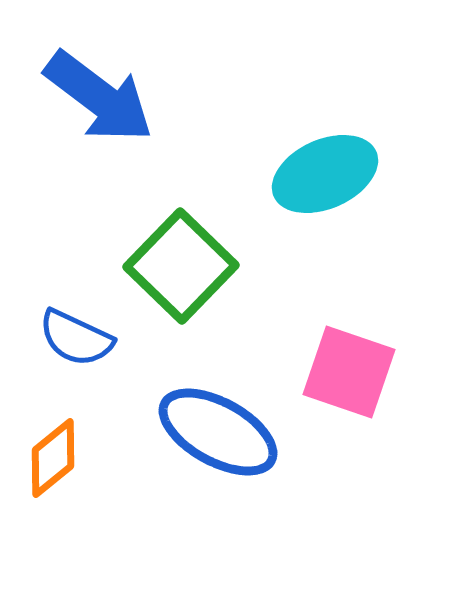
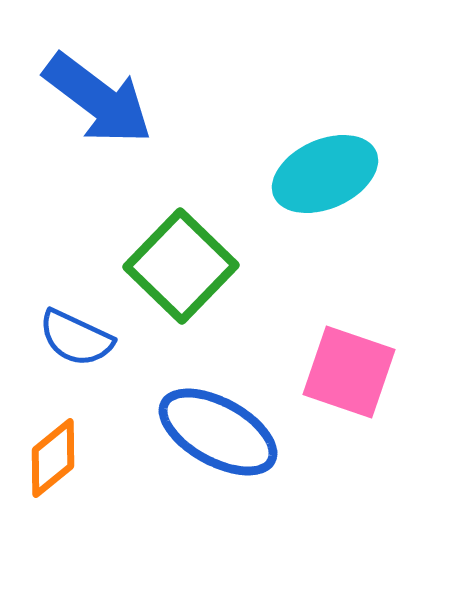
blue arrow: moved 1 px left, 2 px down
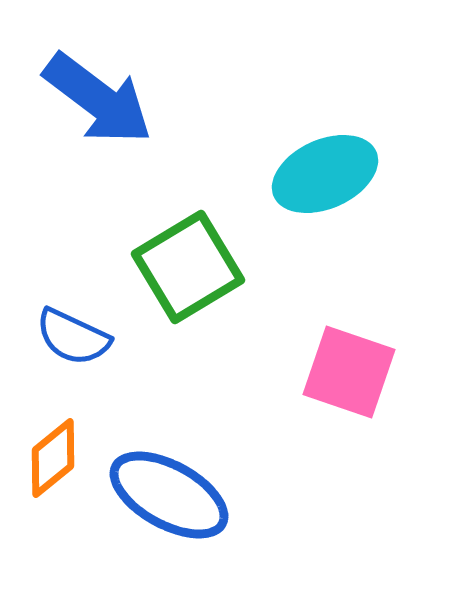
green square: moved 7 px right, 1 px down; rotated 15 degrees clockwise
blue semicircle: moved 3 px left, 1 px up
blue ellipse: moved 49 px left, 63 px down
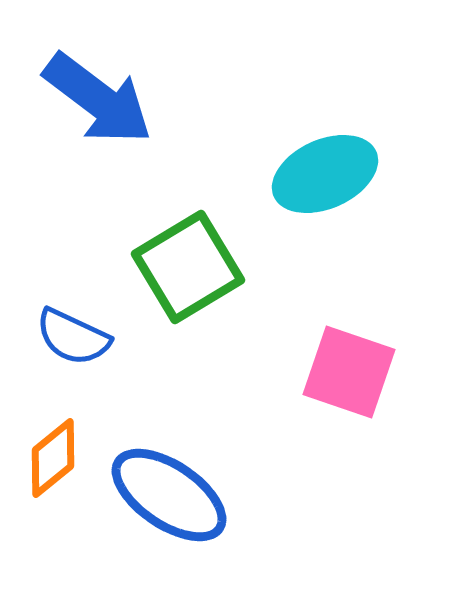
blue ellipse: rotated 5 degrees clockwise
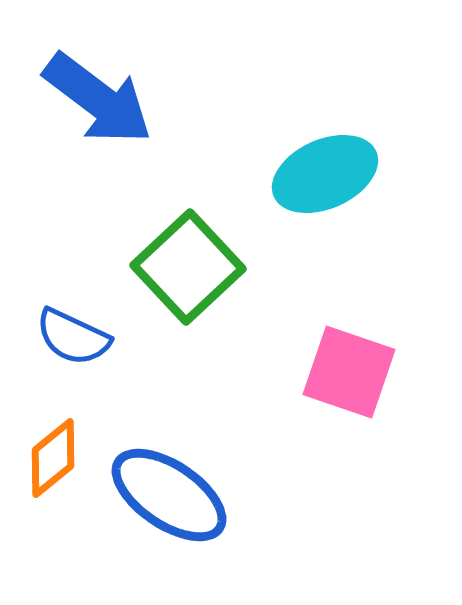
green square: rotated 12 degrees counterclockwise
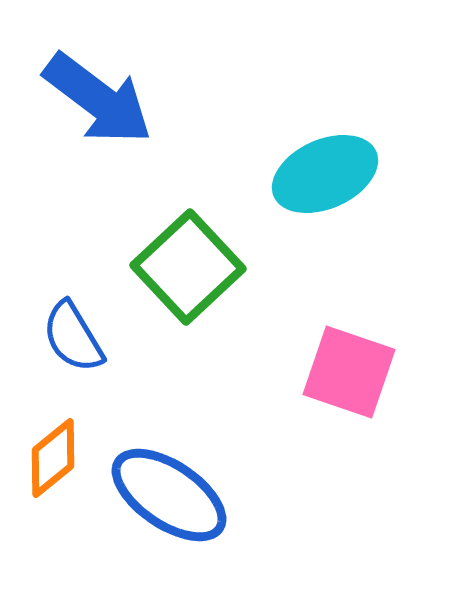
blue semicircle: rotated 34 degrees clockwise
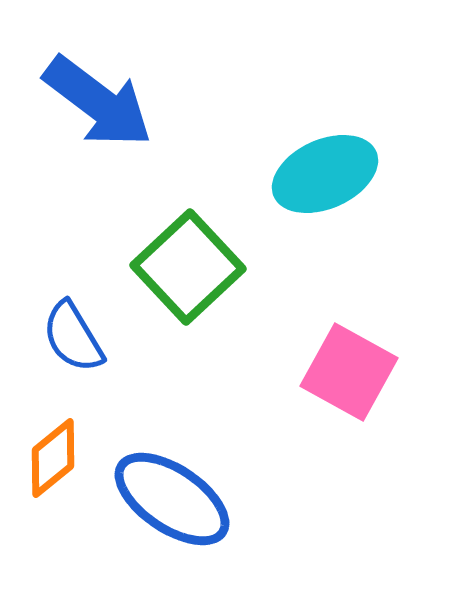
blue arrow: moved 3 px down
pink square: rotated 10 degrees clockwise
blue ellipse: moved 3 px right, 4 px down
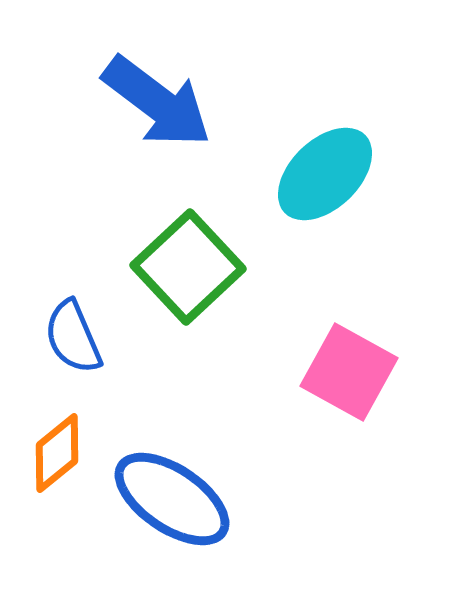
blue arrow: moved 59 px right
cyan ellipse: rotated 20 degrees counterclockwise
blue semicircle: rotated 8 degrees clockwise
orange diamond: moved 4 px right, 5 px up
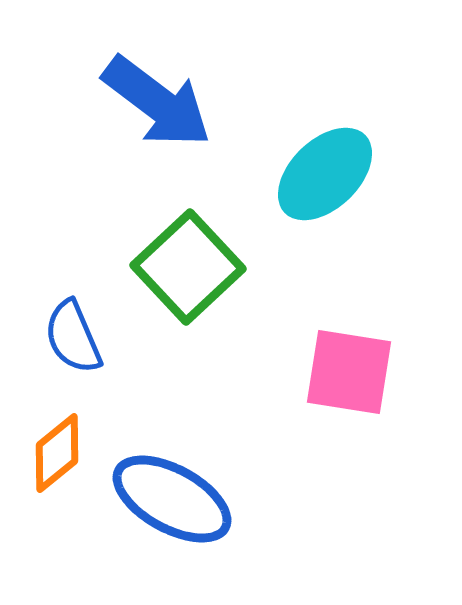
pink square: rotated 20 degrees counterclockwise
blue ellipse: rotated 5 degrees counterclockwise
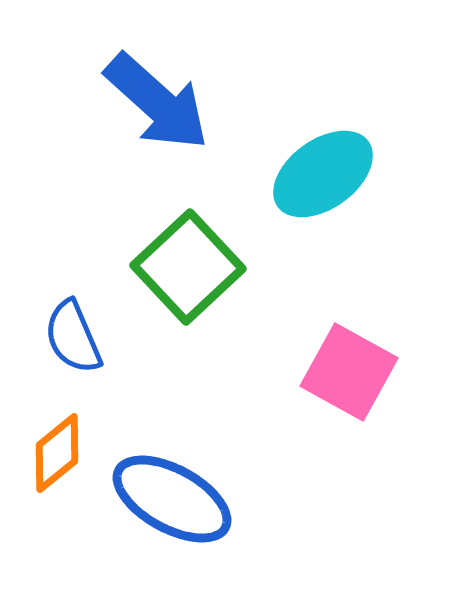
blue arrow: rotated 5 degrees clockwise
cyan ellipse: moved 2 px left; rotated 8 degrees clockwise
pink square: rotated 20 degrees clockwise
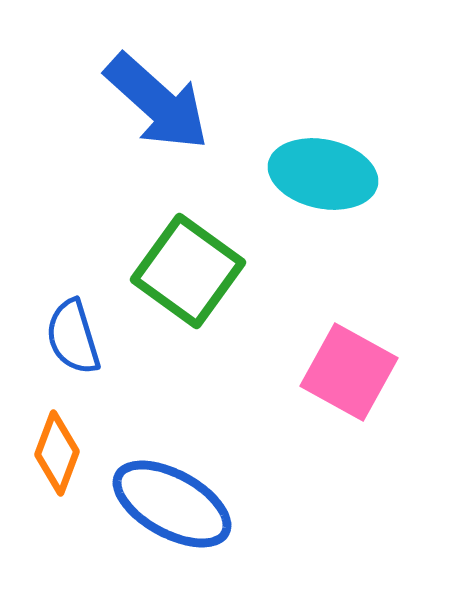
cyan ellipse: rotated 48 degrees clockwise
green square: moved 4 px down; rotated 11 degrees counterclockwise
blue semicircle: rotated 6 degrees clockwise
orange diamond: rotated 30 degrees counterclockwise
blue ellipse: moved 5 px down
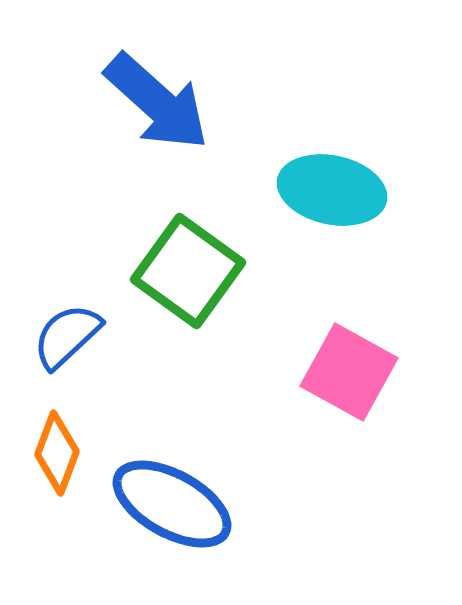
cyan ellipse: moved 9 px right, 16 px down
blue semicircle: moved 6 px left, 1 px up; rotated 64 degrees clockwise
